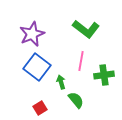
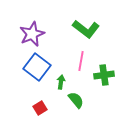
green arrow: rotated 24 degrees clockwise
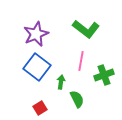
purple star: moved 4 px right
green cross: rotated 12 degrees counterclockwise
green semicircle: moved 1 px right, 1 px up; rotated 12 degrees clockwise
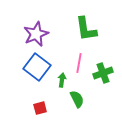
green L-shape: rotated 44 degrees clockwise
pink line: moved 2 px left, 2 px down
green cross: moved 1 px left, 2 px up
green arrow: moved 1 px right, 2 px up
red square: rotated 16 degrees clockwise
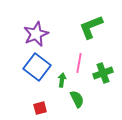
green L-shape: moved 5 px right, 2 px up; rotated 76 degrees clockwise
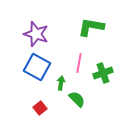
green L-shape: rotated 32 degrees clockwise
purple star: rotated 30 degrees counterclockwise
blue square: rotated 8 degrees counterclockwise
green arrow: moved 1 px left, 3 px down
green semicircle: rotated 18 degrees counterclockwise
red square: rotated 24 degrees counterclockwise
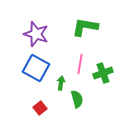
green L-shape: moved 6 px left
pink line: moved 1 px right, 1 px down
blue square: moved 1 px left, 1 px down
green semicircle: rotated 30 degrees clockwise
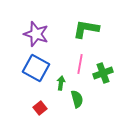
green L-shape: moved 1 px right, 2 px down
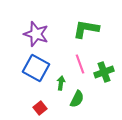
pink line: rotated 30 degrees counterclockwise
green cross: moved 1 px right, 1 px up
green semicircle: rotated 42 degrees clockwise
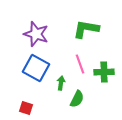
green cross: rotated 18 degrees clockwise
red square: moved 14 px left; rotated 32 degrees counterclockwise
